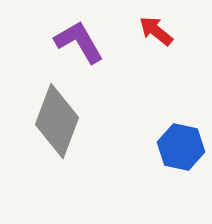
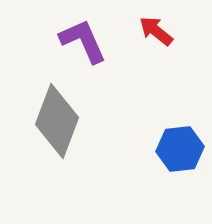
purple L-shape: moved 4 px right, 1 px up; rotated 6 degrees clockwise
blue hexagon: moved 1 px left, 2 px down; rotated 18 degrees counterclockwise
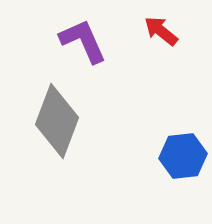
red arrow: moved 5 px right
blue hexagon: moved 3 px right, 7 px down
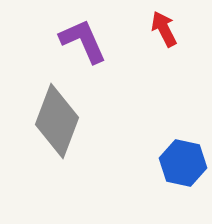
red arrow: moved 3 px right, 2 px up; rotated 24 degrees clockwise
blue hexagon: moved 7 px down; rotated 18 degrees clockwise
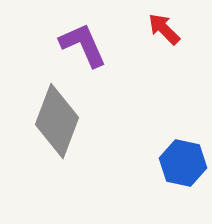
red arrow: rotated 18 degrees counterclockwise
purple L-shape: moved 4 px down
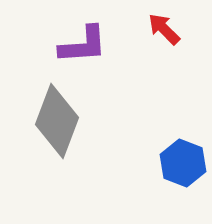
purple L-shape: rotated 110 degrees clockwise
blue hexagon: rotated 9 degrees clockwise
